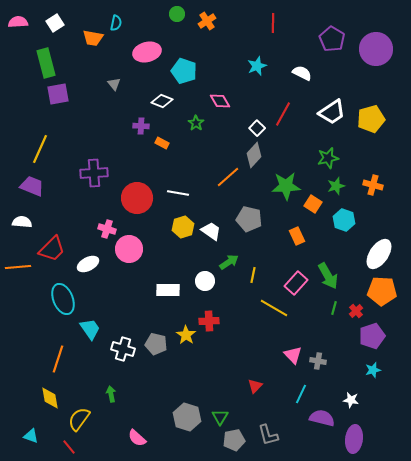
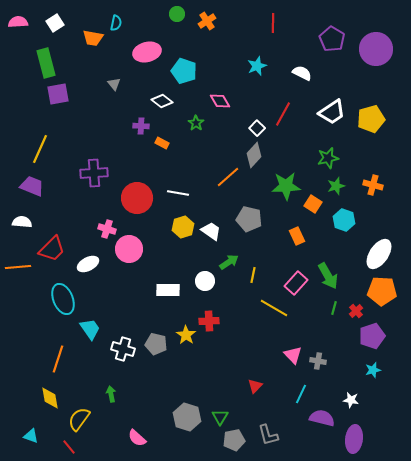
white diamond at (162, 101): rotated 15 degrees clockwise
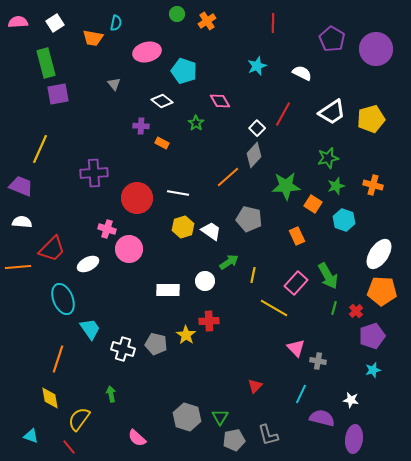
purple trapezoid at (32, 186): moved 11 px left
pink triangle at (293, 355): moved 3 px right, 7 px up
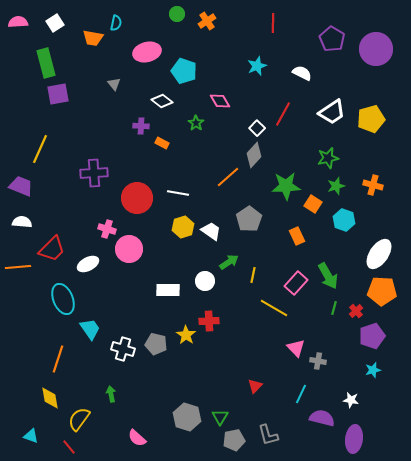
gray pentagon at (249, 219): rotated 25 degrees clockwise
